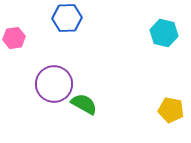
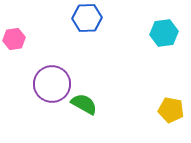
blue hexagon: moved 20 px right
cyan hexagon: rotated 20 degrees counterclockwise
pink hexagon: moved 1 px down
purple circle: moved 2 px left
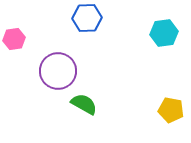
purple circle: moved 6 px right, 13 px up
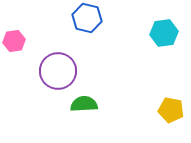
blue hexagon: rotated 16 degrees clockwise
pink hexagon: moved 2 px down
green semicircle: rotated 32 degrees counterclockwise
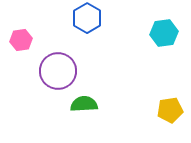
blue hexagon: rotated 16 degrees clockwise
pink hexagon: moved 7 px right, 1 px up
yellow pentagon: moved 1 px left; rotated 20 degrees counterclockwise
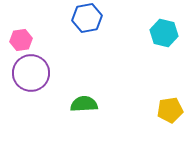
blue hexagon: rotated 20 degrees clockwise
cyan hexagon: rotated 20 degrees clockwise
purple circle: moved 27 px left, 2 px down
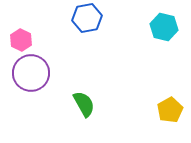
cyan hexagon: moved 6 px up
pink hexagon: rotated 25 degrees counterclockwise
green semicircle: rotated 64 degrees clockwise
yellow pentagon: rotated 20 degrees counterclockwise
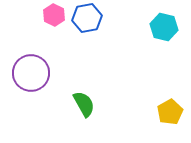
pink hexagon: moved 33 px right, 25 px up
yellow pentagon: moved 2 px down
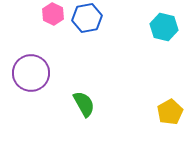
pink hexagon: moved 1 px left, 1 px up
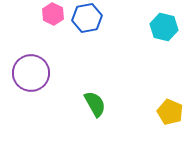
green semicircle: moved 11 px right
yellow pentagon: rotated 20 degrees counterclockwise
